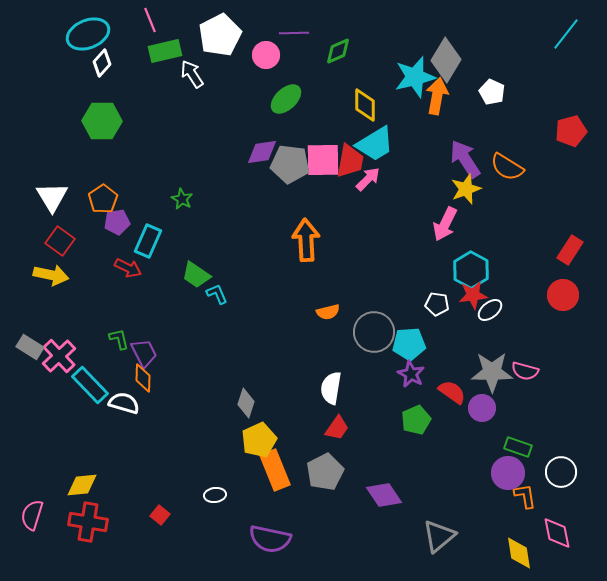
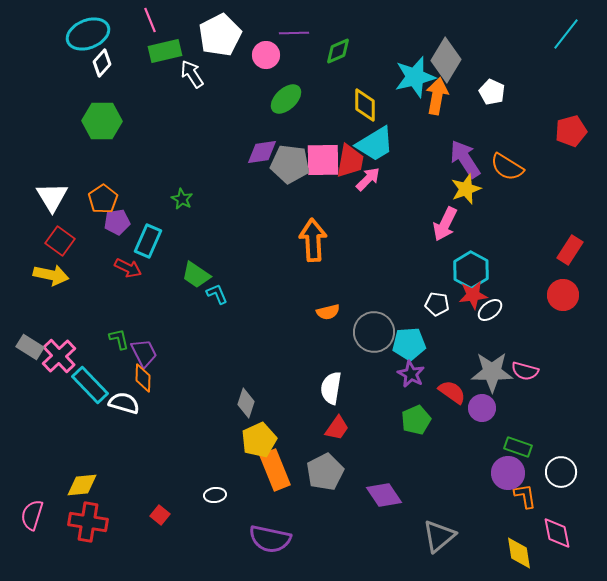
orange arrow at (306, 240): moved 7 px right
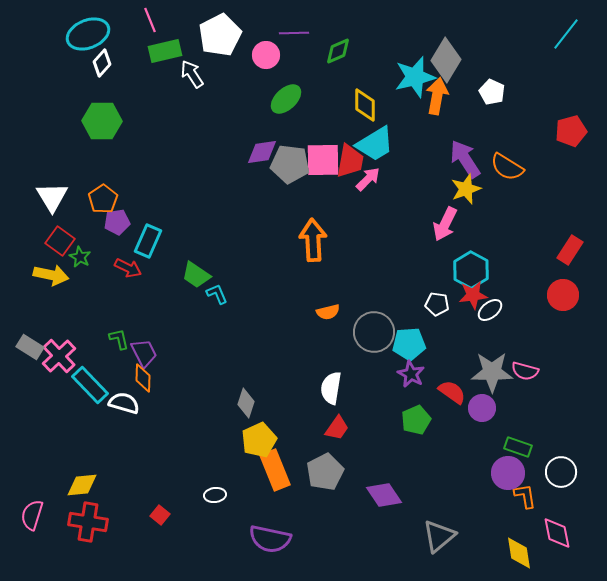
green star at (182, 199): moved 102 px left, 58 px down
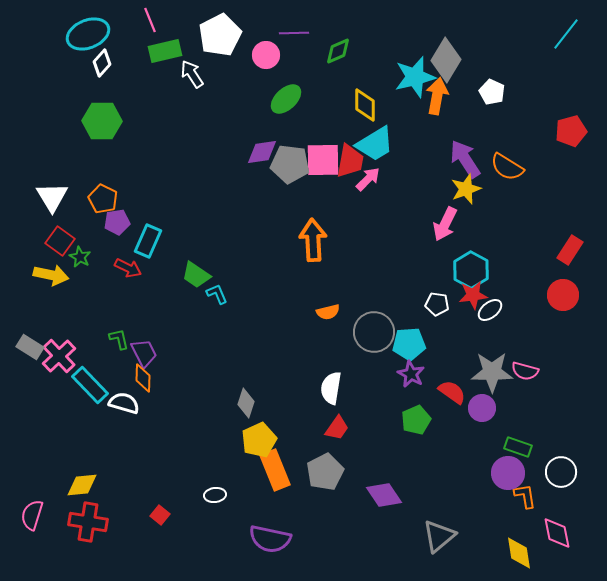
orange pentagon at (103, 199): rotated 12 degrees counterclockwise
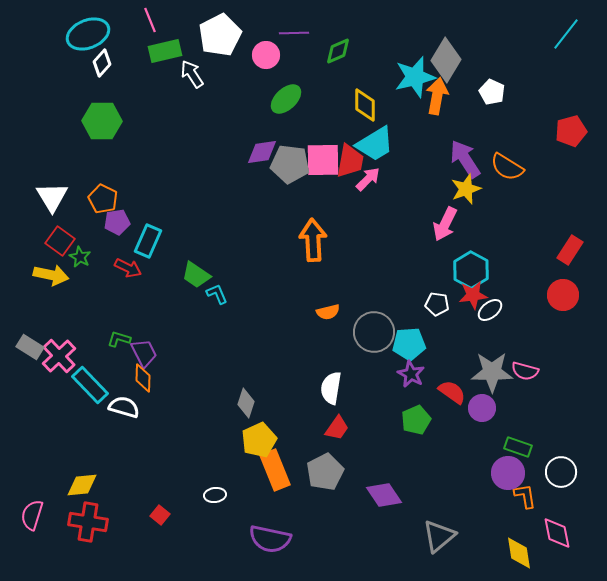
green L-shape at (119, 339): rotated 60 degrees counterclockwise
white semicircle at (124, 403): moved 4 px down
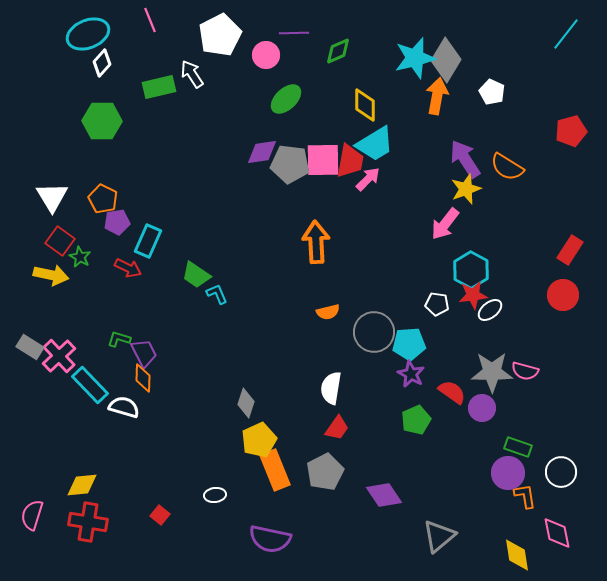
green rectangle at (165, 51): moved 6 px left, 36 px down
cyan star at (415, 77): moved 19 px up
pink arrow at (445, 224): rotated 12 degrees clockwise
orange arrow at (313, 240): moved 3 px right, 2 px down
yellow diamond at (519, 553): moved 2 px left, 2 px down
